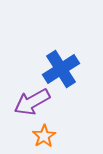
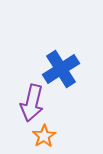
purple arrow: moved 1 px down; rotated 48 degrees counterclockwise
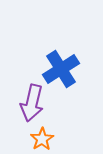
orange star: moved 2 px left, 3 px down
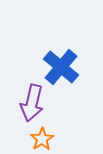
blue cross: moved 2 px up; rotated 18 degrees counterclockwise
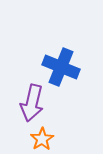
blue cross: rotated 18 degrees counterclockwise
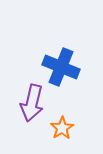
orange star: moved 20 px right, 11 px up
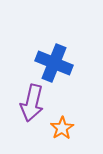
blue cross: moved 7 px left, 4 px up
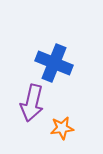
orange star: rotated 25 degrees clockwise
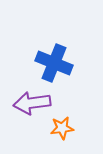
purple arrow: rotated 69 degrees clockwise
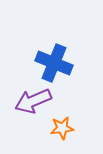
purple arrow: moved 1 px right, 2 px up; rotated 15 degrees counterclockwise
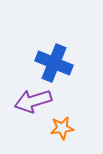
purple arrow: rotated 6 degrees clockwise
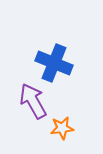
purple arrow: rotated 78 degrees clockwise
